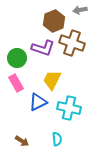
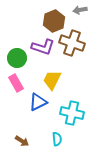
purple L-shape: moved 1 px up
cyan cross: moved 3 px right, 5 px down
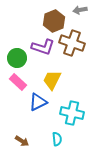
pink rectangle: moved 2 px right, 1 px up; rotated 18 degrees counterclockwise
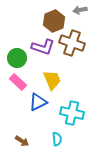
yellow trapezoid: rotated 130 degrees clockwise
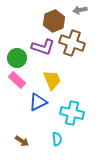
pink rectangle: moved 1 px left, 2 px up
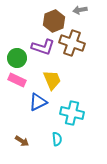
pink rectangle: rotated 18 degrees counterclockwise
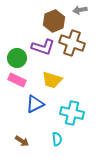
yellow trapezoid: rotated 130 degrees clockwise
blue triangle: moved 3 px left, 2 px down
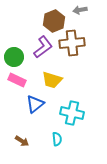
brown cross: rotated 25 degrees counterclockwise
purple L-shape: rotated 55 degrees counterclockwise
green circle: moved 3 px left, 1 px up
blue triangle: rotated 12 degrees counterclockwise
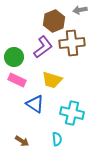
blue triangle: rotated 48 degrees counterclockwise
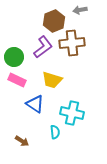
cyan semicircle: moved 2 px left, 7 px up
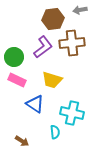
brown hexagon: moved 1 px left, 2 px up; rotated 15 degrees clockwise
